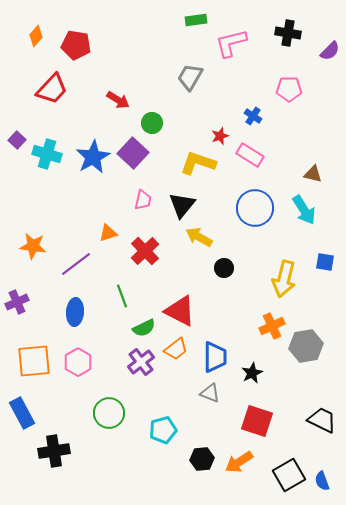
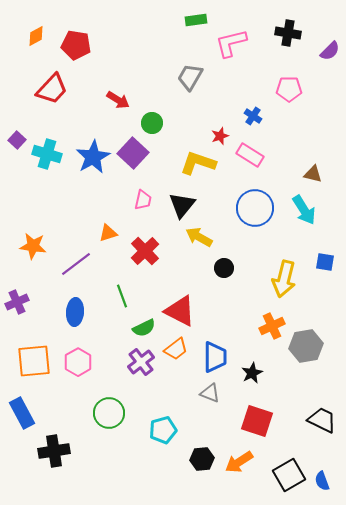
orange diamond at (36, 36): rotated 20 degrees clockwise
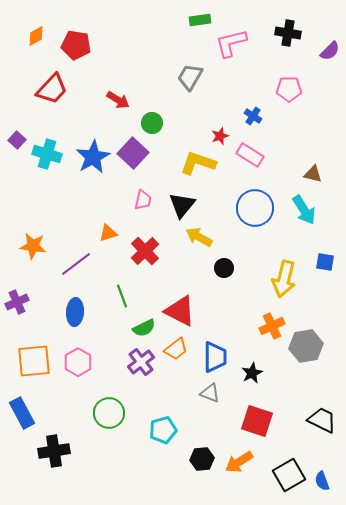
green rectangle at (196, 20): moved 4 px right
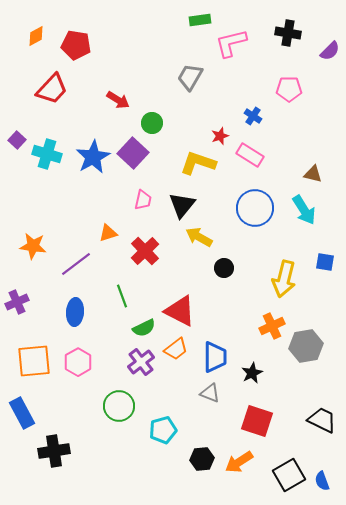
green circle at (109, 413): moved 10 px right, 7 px up
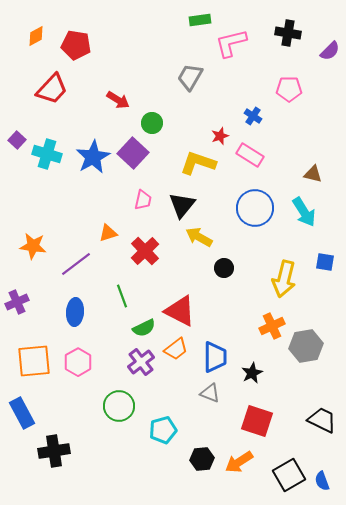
cyan arrow at (304, 210): moved 2 px down
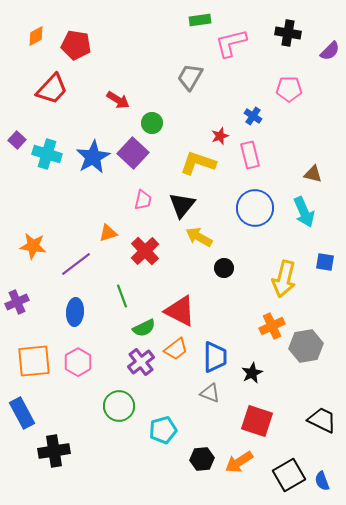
pink rectangle at (250, 155): rotated 44 degrees clockwise
cyan arrow at (304, 212): rotated 8 degrees clockwise
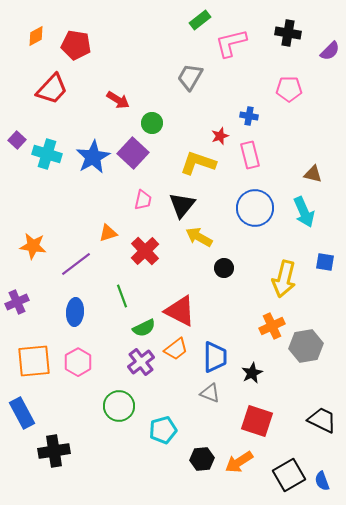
green rectangle at (200, 20): rotated 30 degrees counterclockwise
blue cross at (253, 116): moved 4 px left; rotated 24 degrees counterclockwise
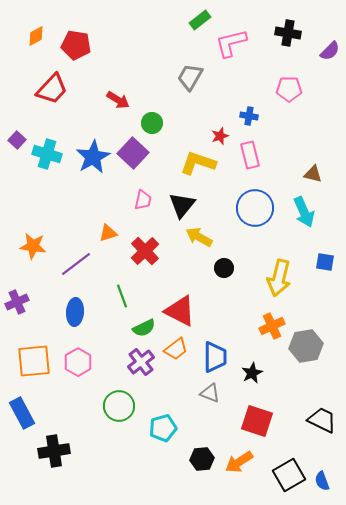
yellow arrow at (284, 279): moved 5 px left, 1 px up
cyan pentagon at (163, 430): moved 2 px up
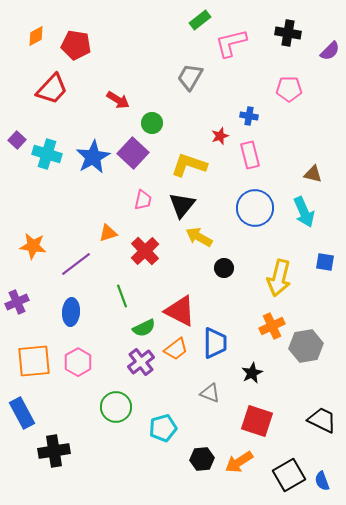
yellow L-shape at (198, 163): moved 9 px left, 2 px down
blue ellipse at (75, 312): moved 4 px left
blue trapezoid at (215, 357): moved 14 px up
green circle at (119, 406): moved 3 px left, 1 px down
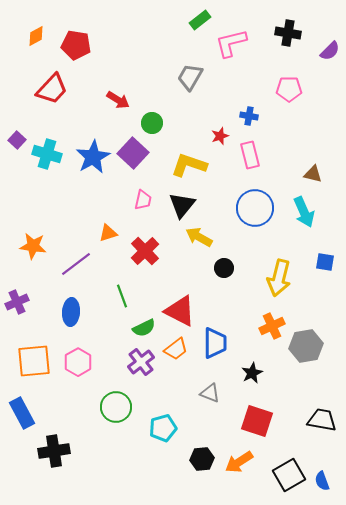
black trapezoid at (322, 420): rotated 16 degrees counterclockwise
